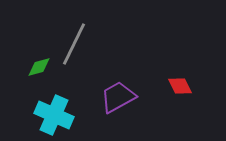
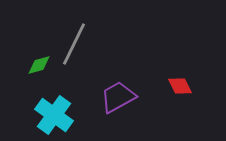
green diamond: moved 2 px up
cyan cross: rotated 12 degrees clockwise
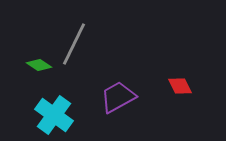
green diamond: rotated 50 degrees clockwise
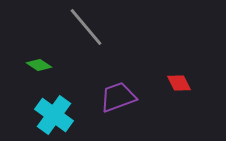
gray line: moved 12 px right, 17 px up; rotated 66 degrees counterclockwise
red diamond: moved 1 px left, 3 px up
purple trapezoid: rotated 9 degrees clockwise
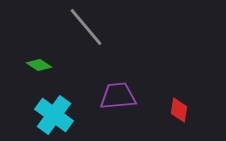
red diamond: moved 27 px down; rotated 35 degrees clockwise
purple trapezoid: moved 1 px up; rotated 15 degrees clockwise
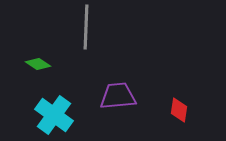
gray line: rotated 42 degrees clockwise
green diamond: moved 1 px left, 1 px up
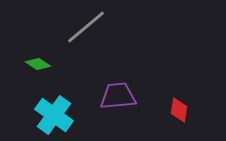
gray line: rotated 48 degrees clockwise
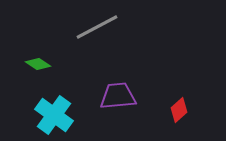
gray line: moved 11 px right; rotated 12 degrees clockwise
red diamond: rotated 40 degrees clockwise
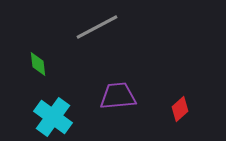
green diamond: rotated 50 degrees clockwise
red diamond: moved 1 px right, 1 px up
cyan cross: moved 1 px left, 2 px down
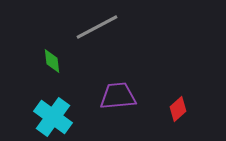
green diamond: moved 14 px right, 3 px up
red diamond: moved 2 px left
